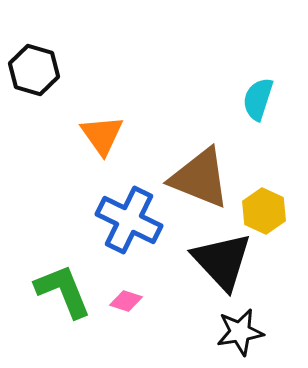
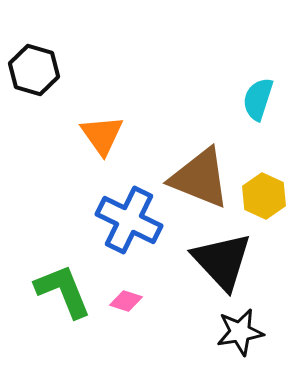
yellow hexagon: moved 15 px up
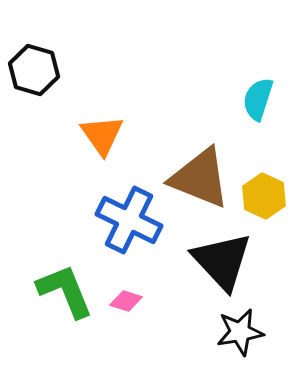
green L-shape: moved 2 px right
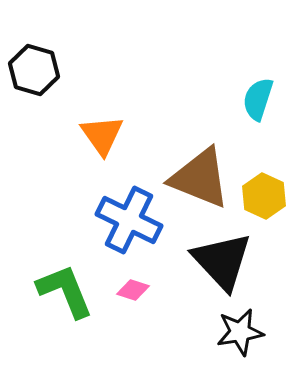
pink diamond: moved 7 px right, 11 px up
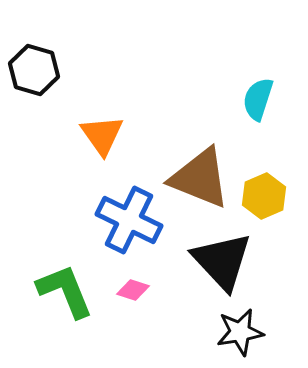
yellow hexagon: rotated 12 degrees clockwise
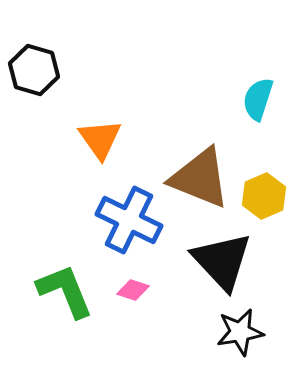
orange triangle: moved 2 px left, 4 px down
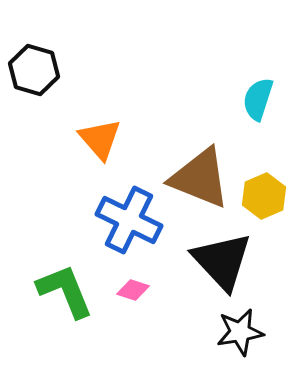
orange triangle: rotated 6 degrees counterclockwise
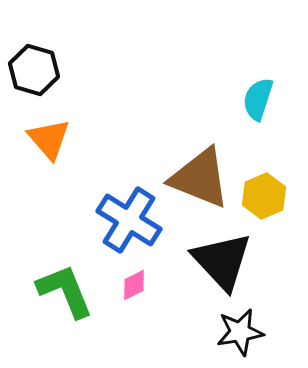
orange triangle: moved 51 px left
blue cross: rotated 6 degrees clockwise
pink diamond: moved 1 px right, 5 px up; rotated 44 degrees counterclockwise
